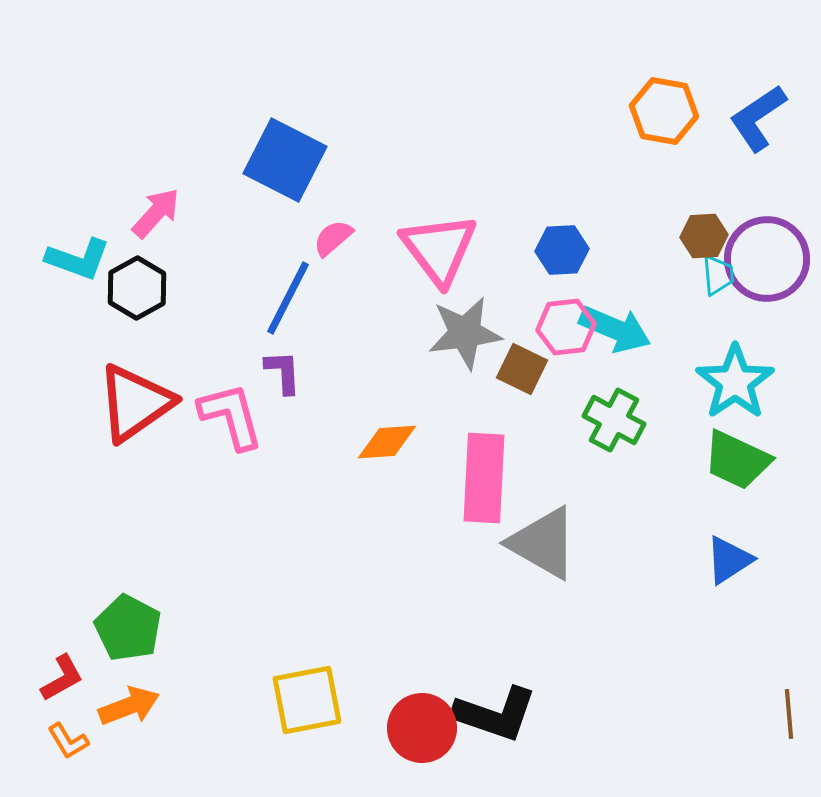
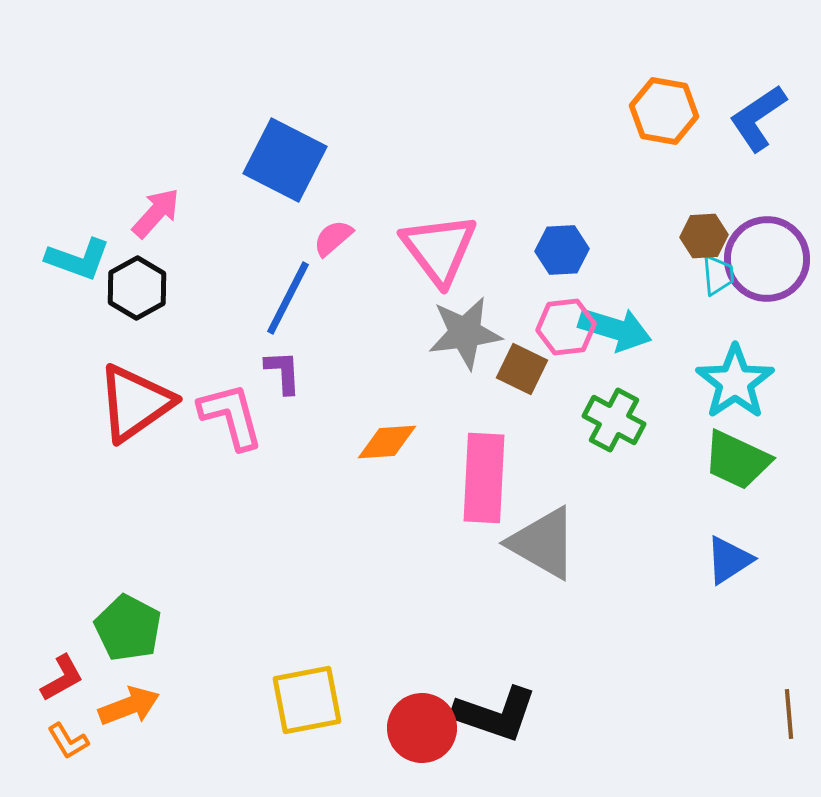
cyan arrow: rotated 6 degrees counterclockwise
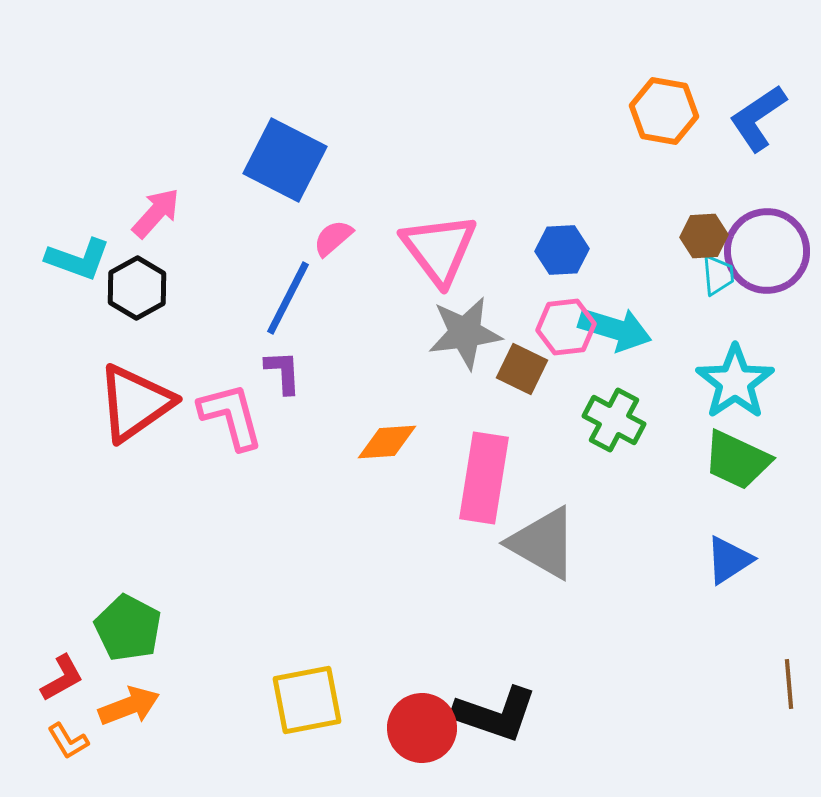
purple circle: moved 8 px up
pink rectangle: rotated 6 degrees clockwise
brown line: moved 30 px up
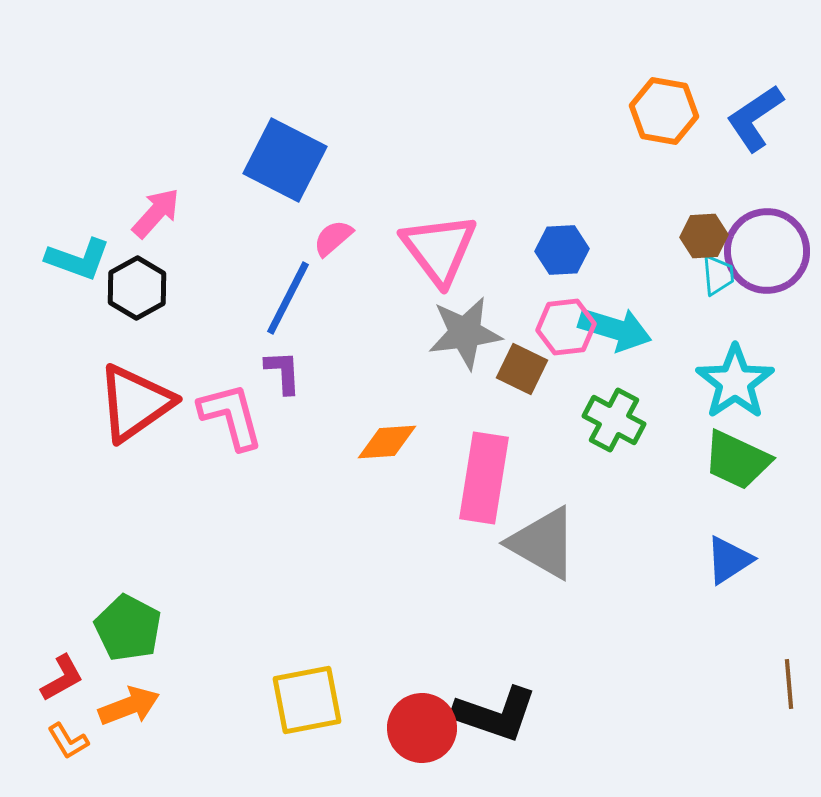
blue L-shape: moved 3 px left
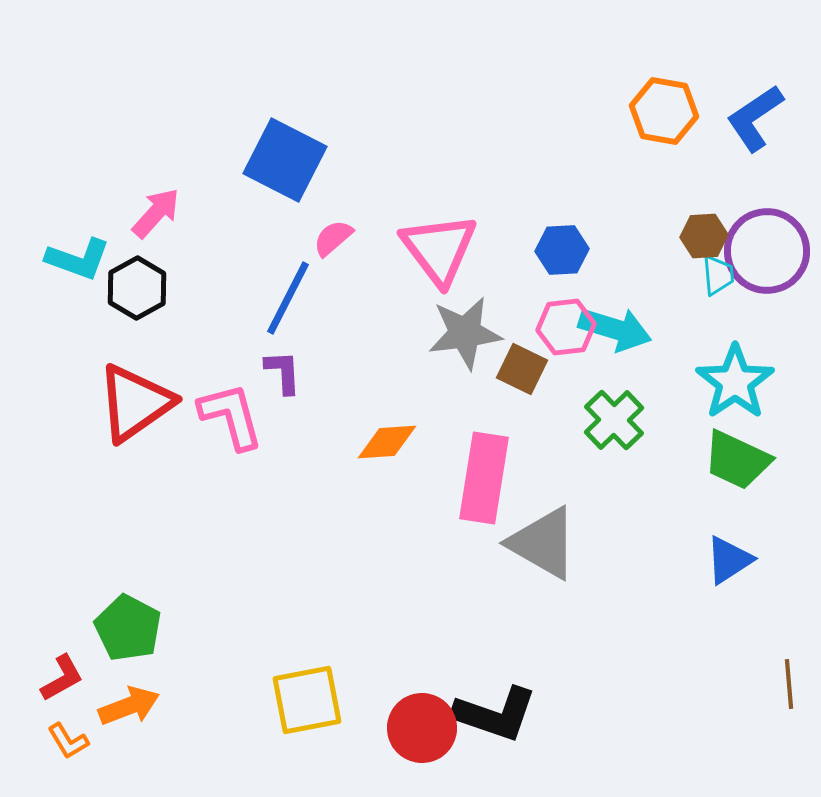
green cross: rotated 18 degrees clockwise
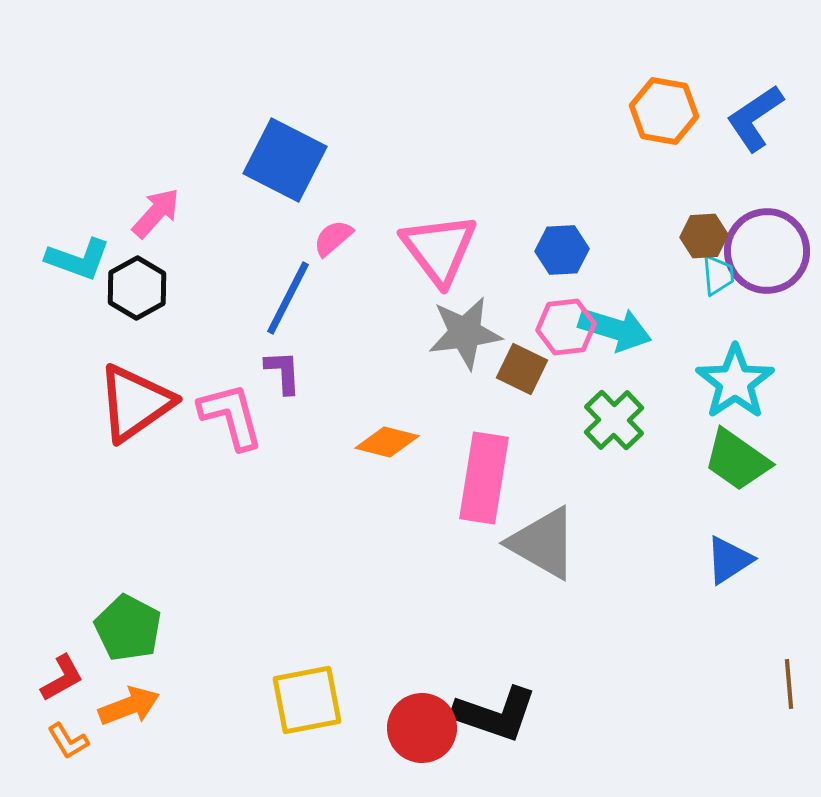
orange diamond: rotated 18 degrees clockwise
green trapezoid: rotated 10 degrees clockwise
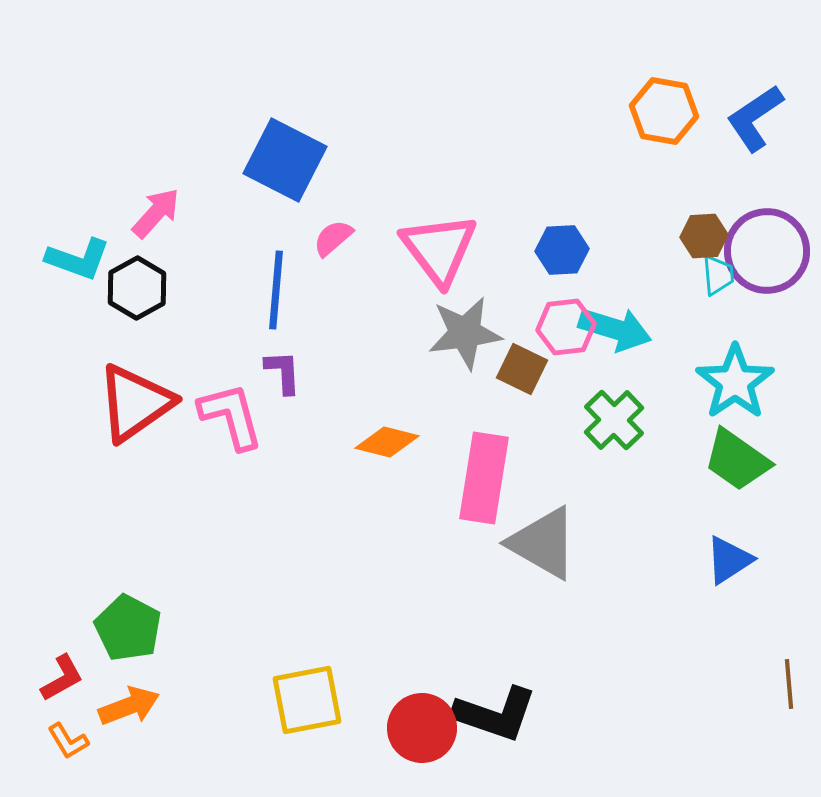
blue line: moved 12 px left, 8 px up; rotated 22 degrees counterclockwise
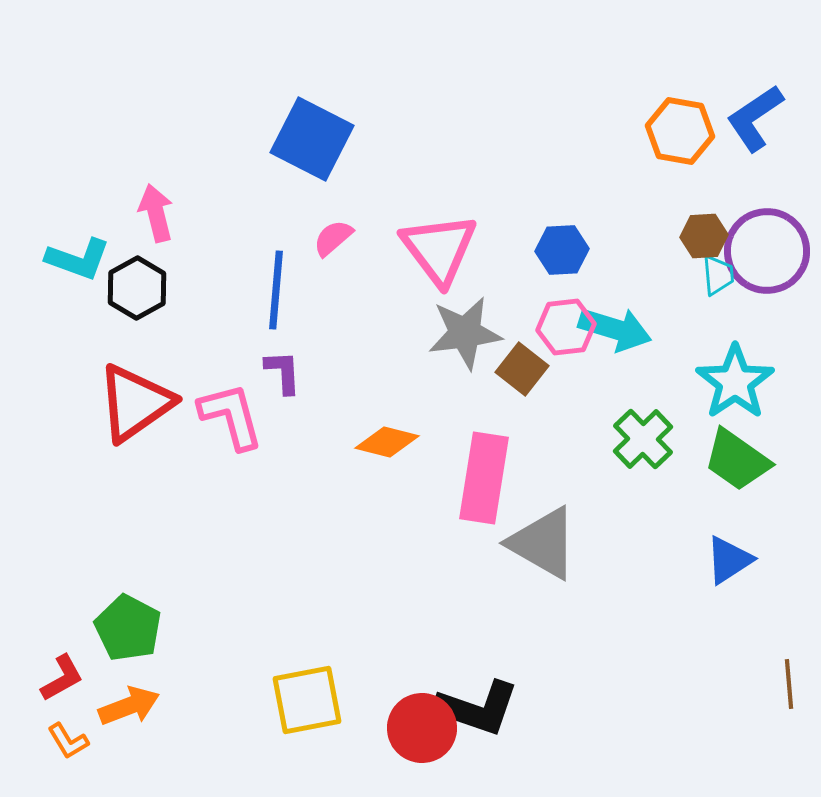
orange hexagon: moved 16 px right, 20 px down
blue square: moved 27 px right, 21 px up
pink arrow: rotated 56 degrees counterclockwise
brown square: rotated 12 degrees clockwise
green cross: moved 29 px right, 19 px down
black L-shape: moved 18 px left, 6 px up
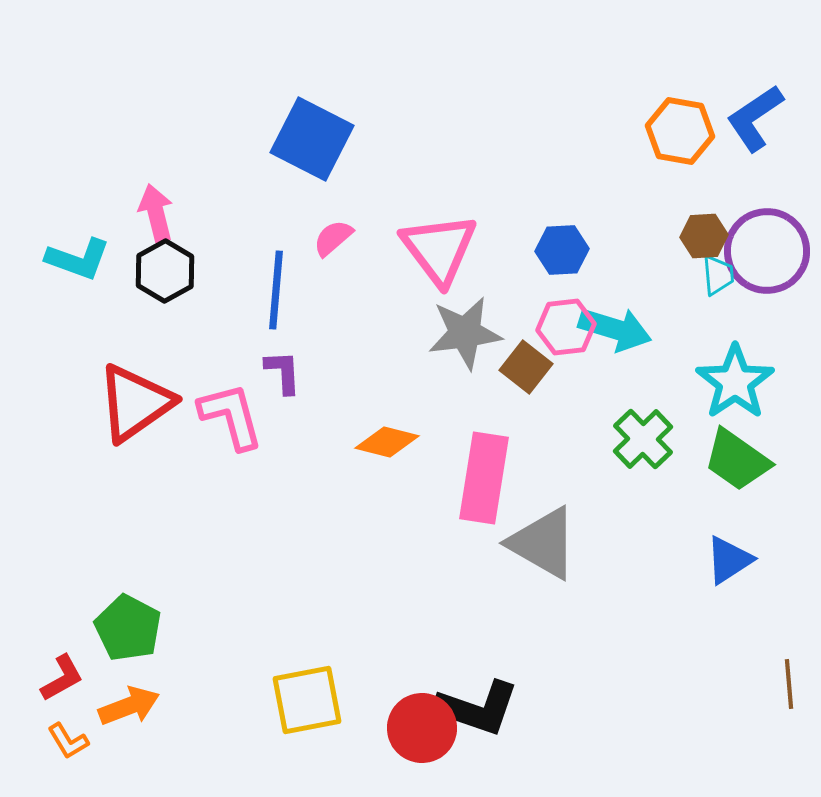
black hexagon: moved 28 px right, 17 px up
brown square: moved 4 px right, 2 px up
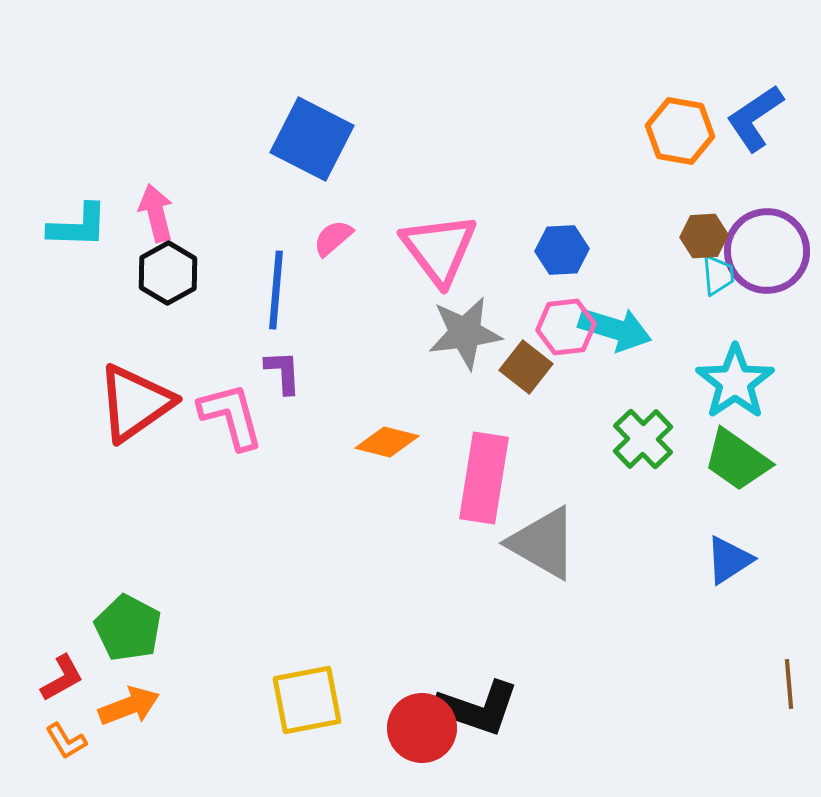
cyan L-shape: moved 33 px up; rotated 18 degrees counterclockwise
black hexagon: moved 3 px right, 2 px down
orange L-shape: moved 2 px left
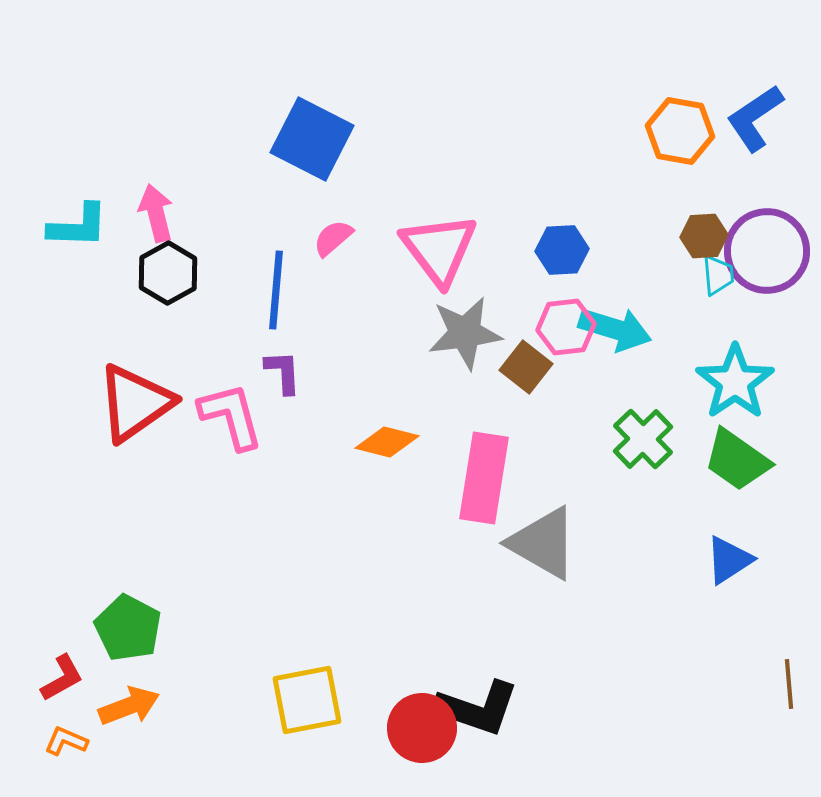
orange L-shape: rotated 144 degrees clockwise
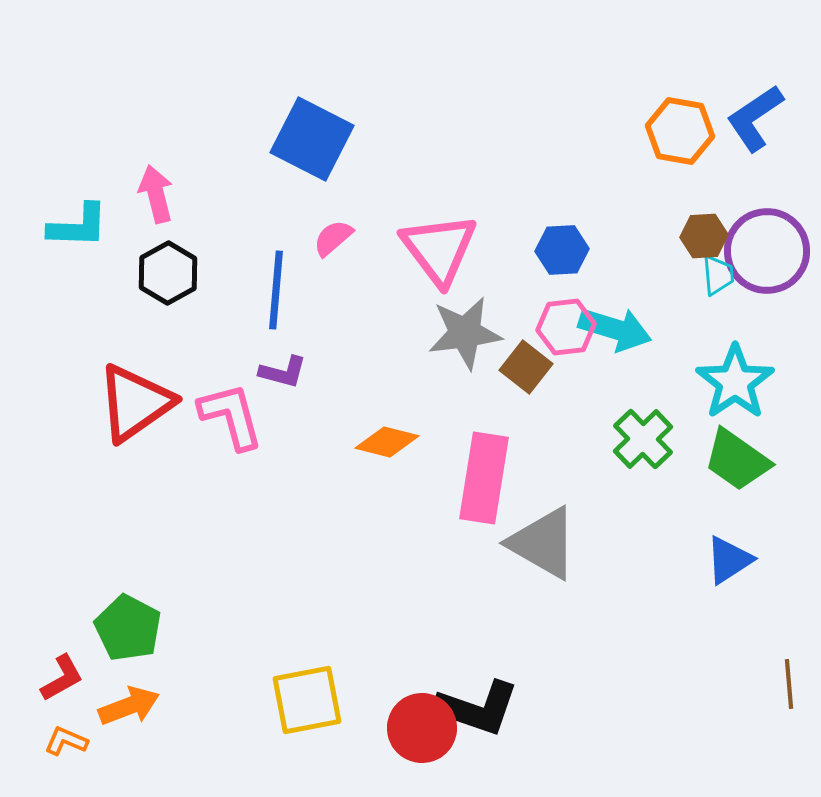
pink arrow: moved 19 px up
purple L-shape: rotated 108 degrees clockwise
